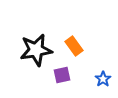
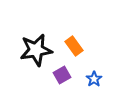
purple square: rotated 18 degrees counterclockwise
blue star: moved 9 px left
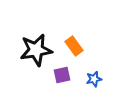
purple square: rotated 18 degrees clockwise
blue star: rotated 21 degrees clockwise
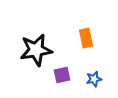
orange rectangle: moved 12 px right, 8 px up; rotated 24 degrees clockwise
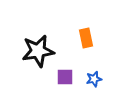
black star: moved 2 px right, 1 px down
purple square: moved 3 px right, 2 px down; rotated 12 degrees clockwise
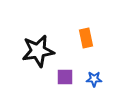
blue star: rotated 14 degrees clockwise
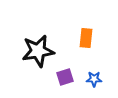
orange rectangle: rotated 18 degrees clockwise
purple square: rotated 18 degrees counterclockwise
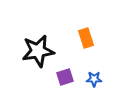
orange rectangle: rotated 24 degrees counterclockwise
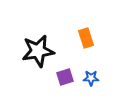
blue star: moved 3 px left, 1 px up
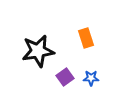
purple square: rotated 18 degrees counterclockwise
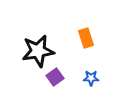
purple square: moved 10 px left
